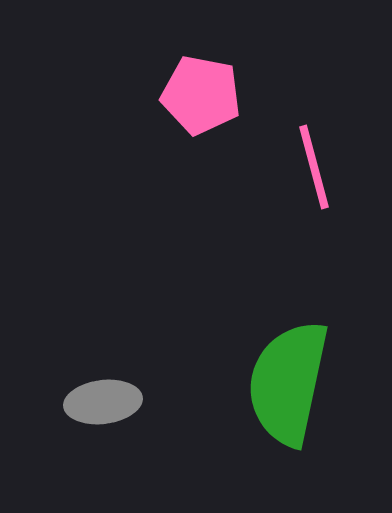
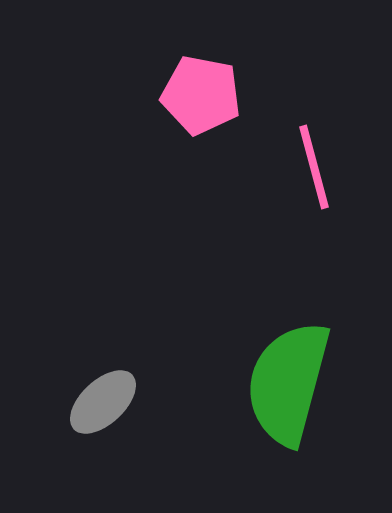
green semicircle: rotated 3 degrees clockwise
gray ellipse: rotated 36 degrees counterclockwise
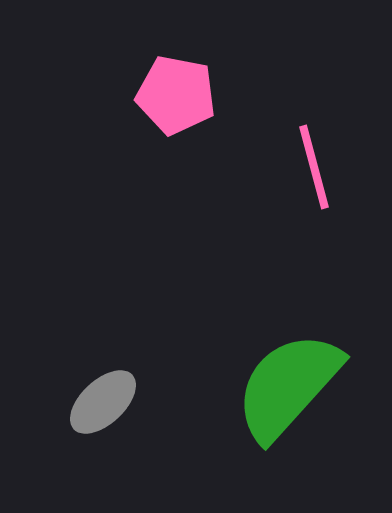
pink pentagon: moved 25 px left
green semicircle: moved 3 px down; rotated 27 degrees clockwise
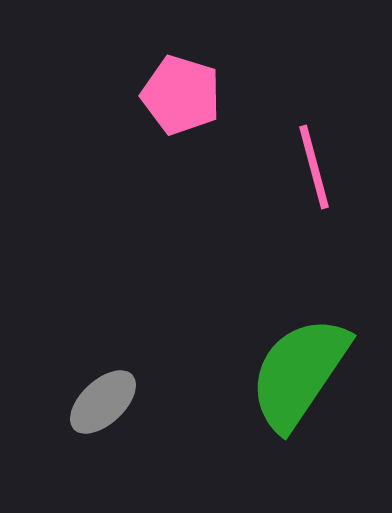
pink pentagon: moved 5 px right; rotated 6 degrees clockwise
green semicircle: moved 11 px right, 13 px up; rotated 8 degrees counterclockwise
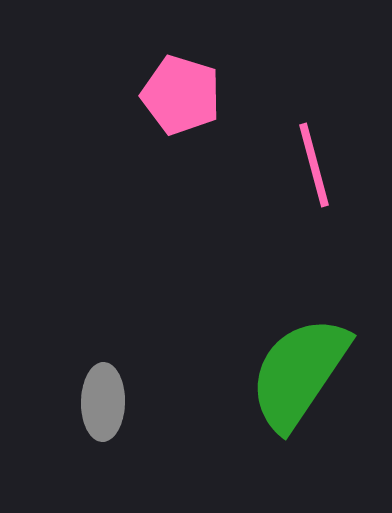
pink line: moved 2 px up
gray ellipse: rotated 46 degrees counterclockwise
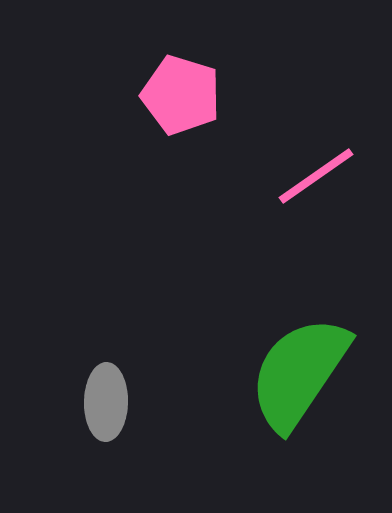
pink line: moved 2 px right, 11 px down; rotated 70 degrees clockwise
gray ellipse: moved 3 px right
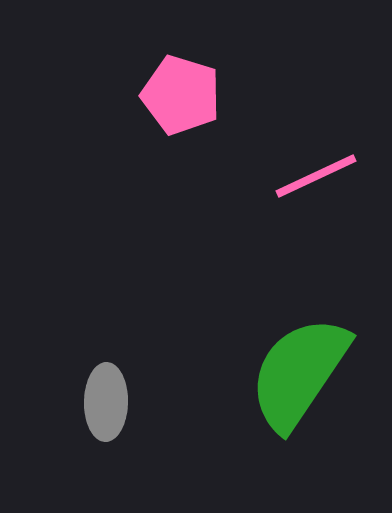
pink line: rotated 10 degrees clockwise
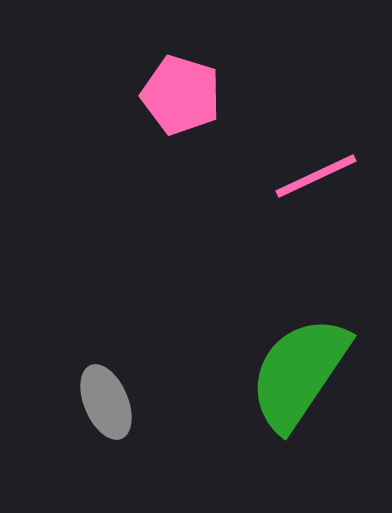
gray ellipse: rotated 24 degrees counterclockwise
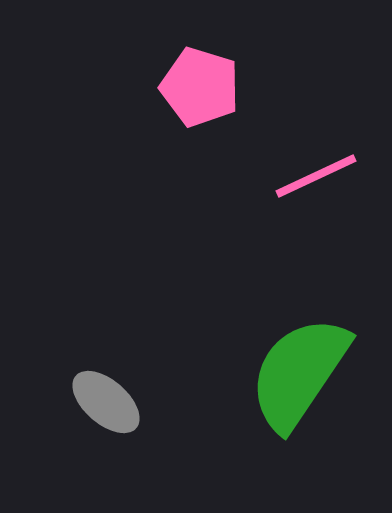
pink pentagon: moved 19 px right, 8 px up
gray ellipse: rotated 26 degrees counterclockwise
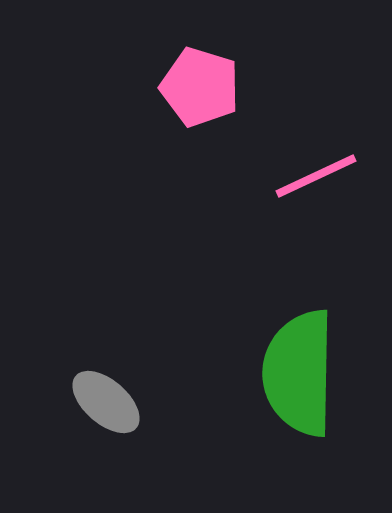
green semicircle: rotated 33 degrees counterclockwise
